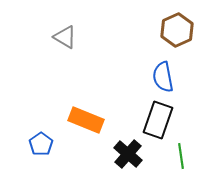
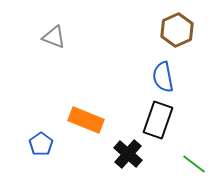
gray triangle: moved 11 px left; rotated 10 degrees counterclockwise
green line: moved 13 px right, 8 px down; rotated 45 degrees counterclockwise
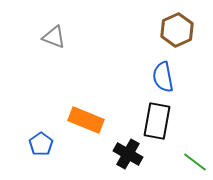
black rectangle: moved 1 px left, 1 px down; rotated 9 degrees counterclockwise
black cross: rotated 12 degrees counterclockwise
green line: moved 1 px right, 2 px up
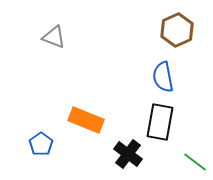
black rectangle: moved 3 px right, 1 px down
black cross: rotated 8 degrees clockwise
